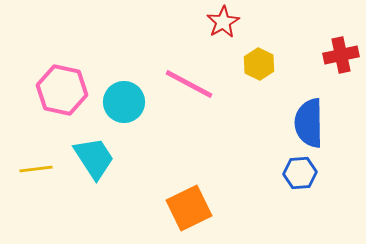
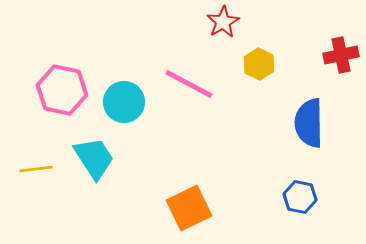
blue hexagon: moved 24 px down; rotated 16 degrees clockwise
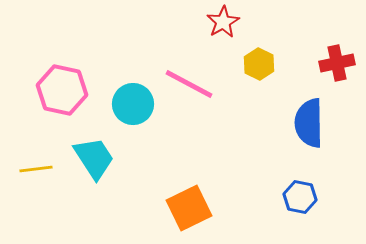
red cross: moved 4 px left, 8 px down
cyan circle: moved 9 px right, 2 px down
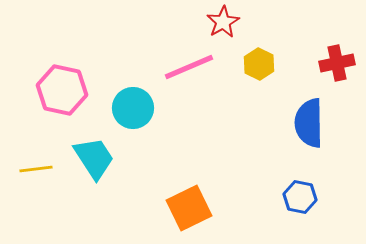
pink line: moved 17 px up; rotated 51 degrees counterclockwise
cyan circle: moved 4 px down
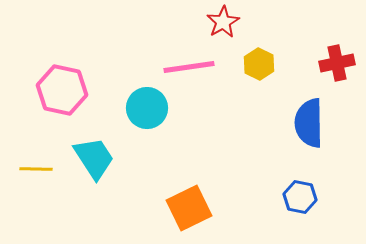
pink line: rotated 15 degrees clockwise
cyan circle: moved 14 px right
yellow line: rotated 8 degrees clockwise
